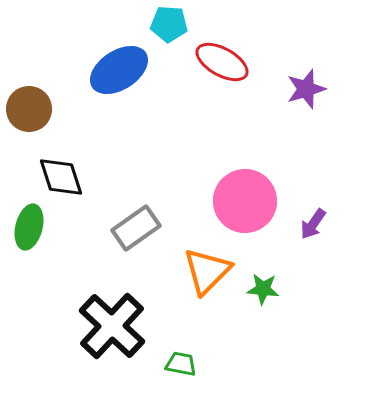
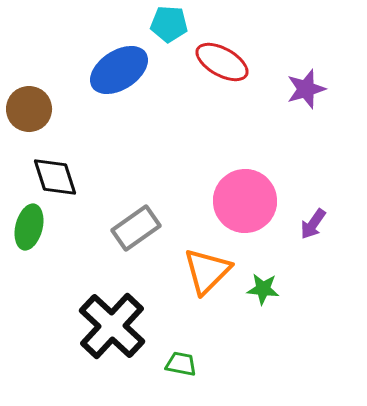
black diamond: moved 6 px left
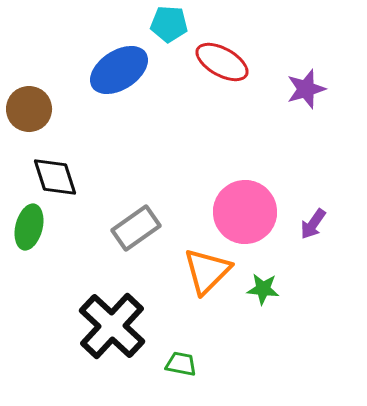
pink circle: moved 11 px down
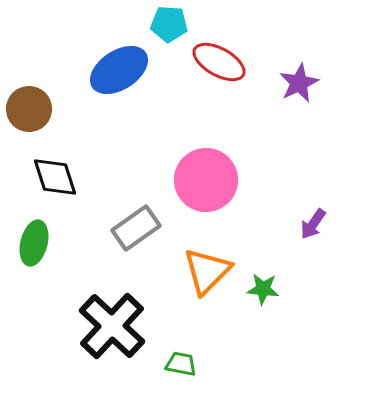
red ellipse: moved 3 px left
purple star: moved 7 px left, 6 px up; rotated 9 degrees counterclockwise
pink circle: moved 39 px left, 32 px up
green ellipse: moved 5 px right, 16 px down
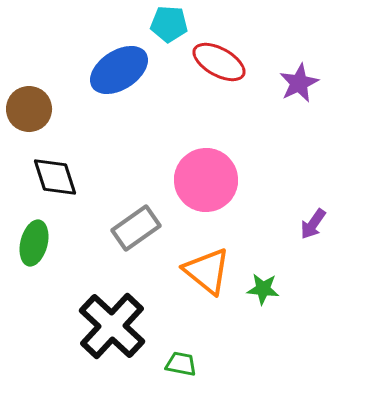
orange triangle: rotated 36 degrees counterclockwise
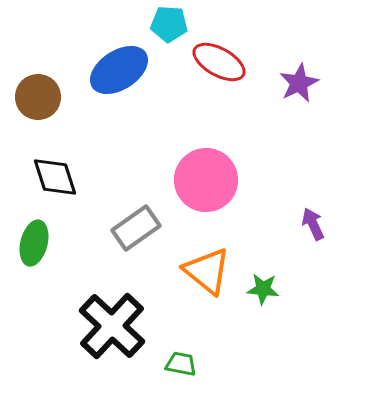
brown circle: moved 9 px right, 12 px up
purple arrow: rotated 120 degrees clockwise
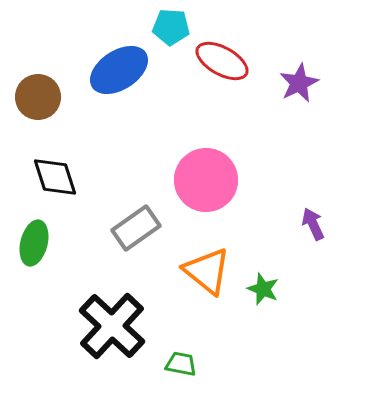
cyan pentagon: moved 2 px right, 3 px down
red ellipse: moved 3 px right, 1 px up
green star: rotated 16 degrees clockwise
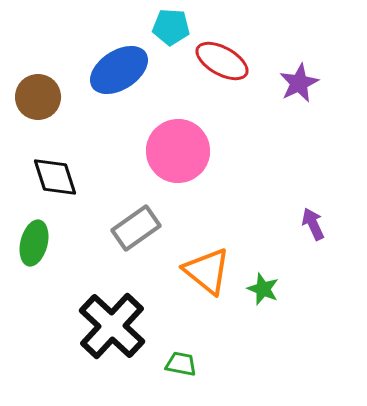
pink circle: moved 28 px left, 29 px up
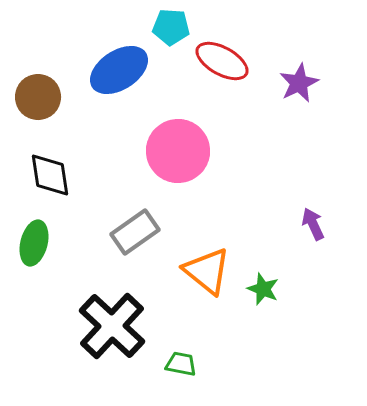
black diamond: moved 5 px left, 2 px up; rotated 9 degrees clockwise
gray rectangle: moved 1 px left, 4 px down
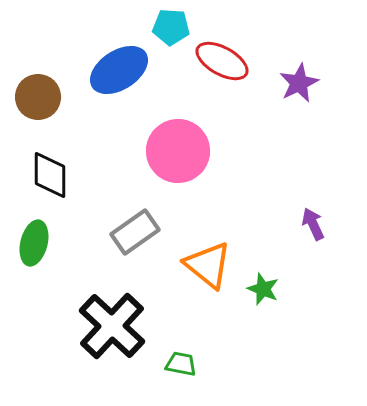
black diamond: rotated 9 degrees clockwise
orange triangle: moved 1 px right, 6 px up
